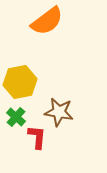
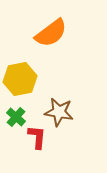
orange semicircle: moved 4 px right, 12 px down
yellow hexagon: moved 3 px up
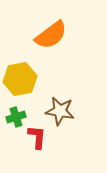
orange semicircle: moved 2 px down
brown star: moved 1 px right, 1 px up
green cross: rotated 30 degrees clockwise
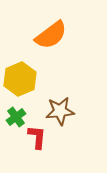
yellow hexagon: rotated 12 degrees counterclockwise
brown star: rotated 16 degrees counterclockwise
green cross: rotated 18 degrees counterclockwise
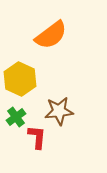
yellow hexagon: rotated 12 degrees counterclockwise
brown star: moved 1 px left
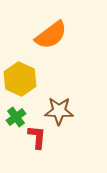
brown star: rotated 8 degrees clockwise
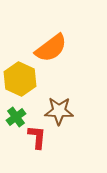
orange semicircle: moved 13 px down
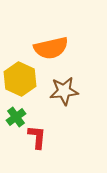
orange semicircle: rotated 24 degrees clockwise
brown star: moved 5 px right, 20 px up; rotated 8 degrees counterclockwise
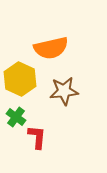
green cross: rotated 18 degrees counterclockwise
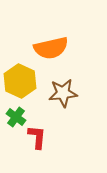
yellow hexagon: moved 2 px down
brown star: moved 1 px left, 2 px down
